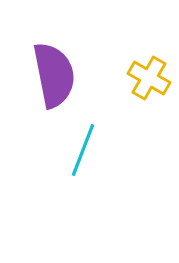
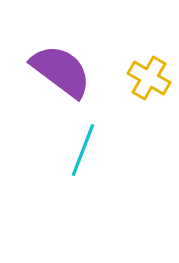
purple semicircle: moved 7 px right, 4 px up; rotated 42 degrees counterclockwise
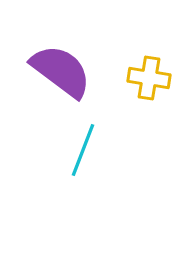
yellow cross: rotated 21 degrees counterclockwise
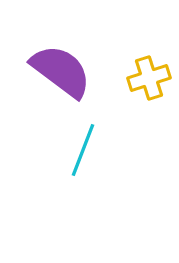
yellow cross: rotated 27 degrees counterclockwise
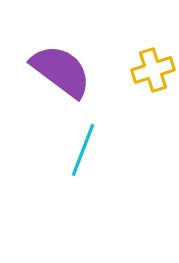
yellow cross: moved 4 px right, 8 px up
